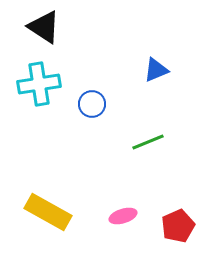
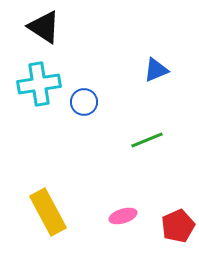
blue circle: moved 8 px left, 2 px up
green line: moved 1 px left, 2 px up
yellow rectangle: rotated 33 degrees clockwise
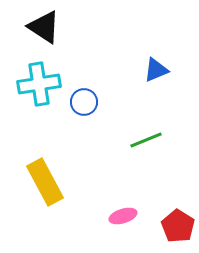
green line: moved 1 px left
yellow rectangle: moved 3 px left, 30 px up
red pentagon: rotated 16 degrees counterclockwise
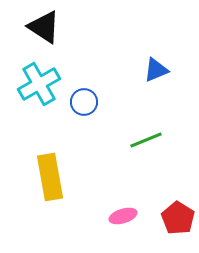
cyan cross: rotated 21 degrees counterclockwise
yellow rectangle: moved 5 px right, 5 px up; rotated 18 degrees clockwise
red pentagon: moved 8 px up
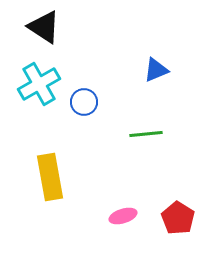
green line: moved 6 px up; rotated 16 degrees clockwise
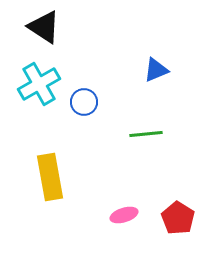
pink ellipse: moved 1 px right, 1 px up
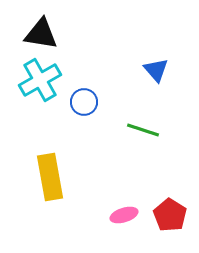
black triangle: moved 3 px left, 7 px down; rotated 24 degrees counterclockwise
blue triangle: rotated 48 degrees counterclockwise
cyan cross: moved 1 px right, 4 px up
green line: moved 3 px left, 4 px up; rotated 24 degrees clockwise
red pentagon: moved 8 px left, 3 px up
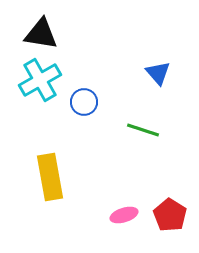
blue triangle: moved 2 px right, 3 px down
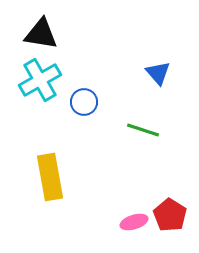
pink ellipse: moved 10 px right, 7 px down
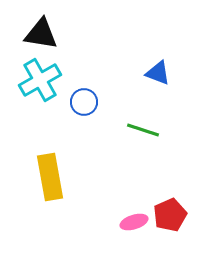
blue triangle: rotated 28 degrees counterclockwise
red pentagon: rotated 16 degrees clockwise
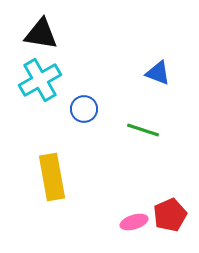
blue circle: moved 7 px down
yellow rectangle: moved 2 px right
